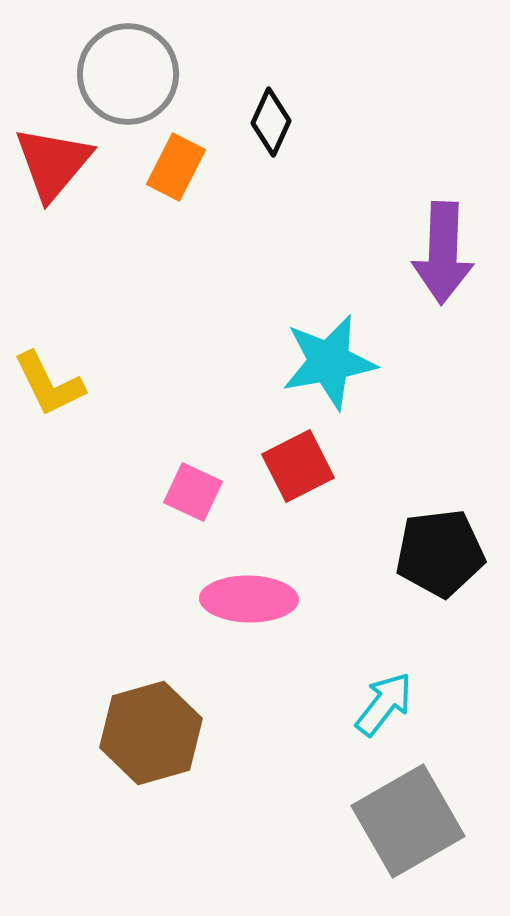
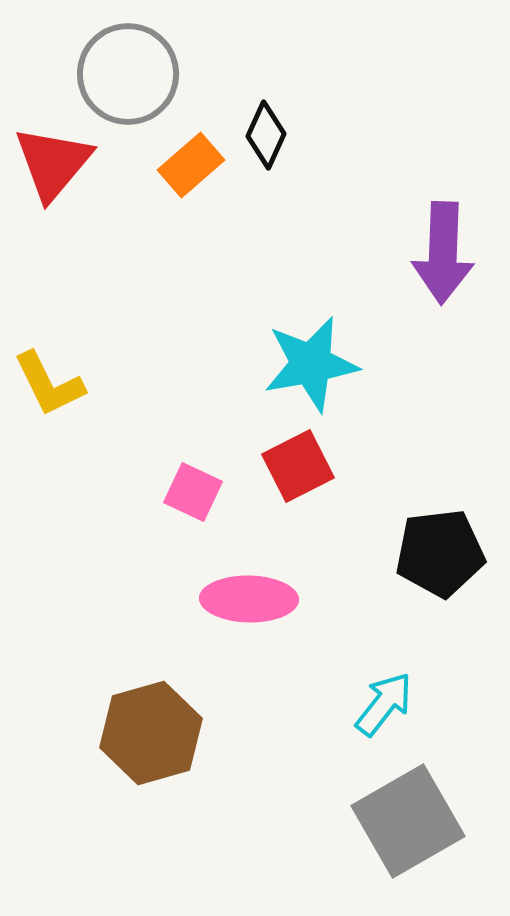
black diamond: moved 5 px left, 13 px down
orange rectangle: moved 15 px right, 2 px up; rotated 22 degrees clockwise
cyan star: moved 18 px left, 2 px down
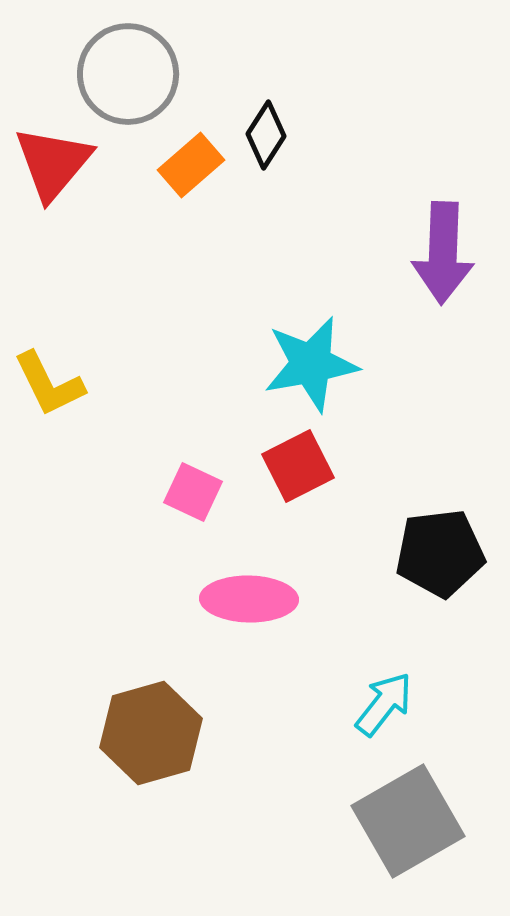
black diamond: rotated 8 degrees clockwise
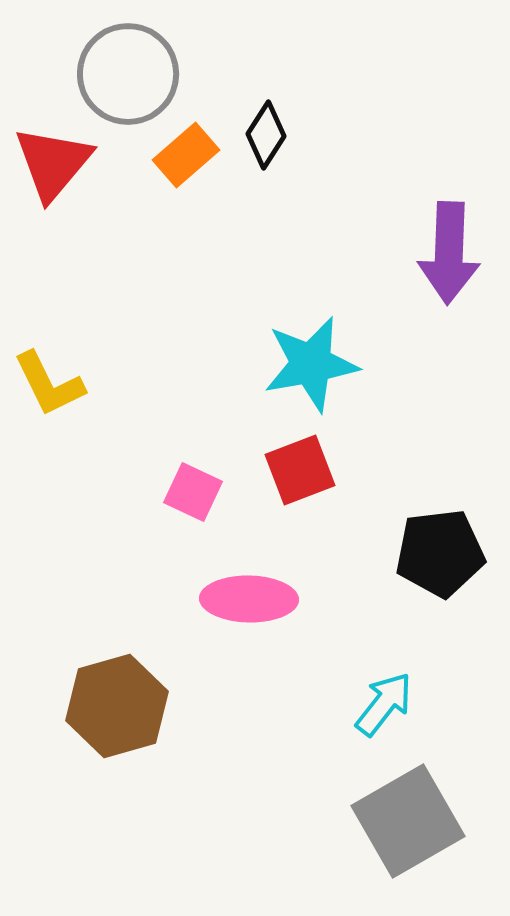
orange rectangle: moved 5 px left, 10 px up
purple arrow: moved 6 px right
red square: moved 2 px right, 4 px down; rotated 6 degrees clockwise
brown hexagon: moved 34 px left, 27 px up
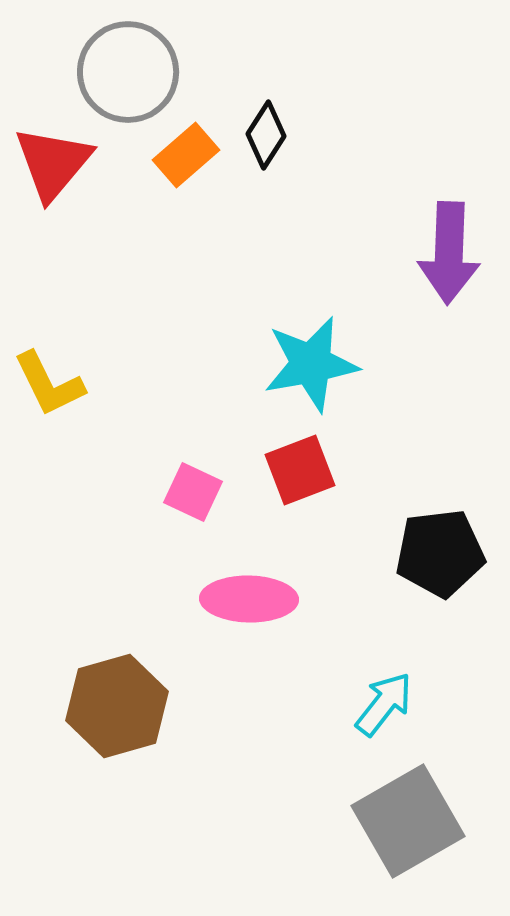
gray circle: moved 2 px up
